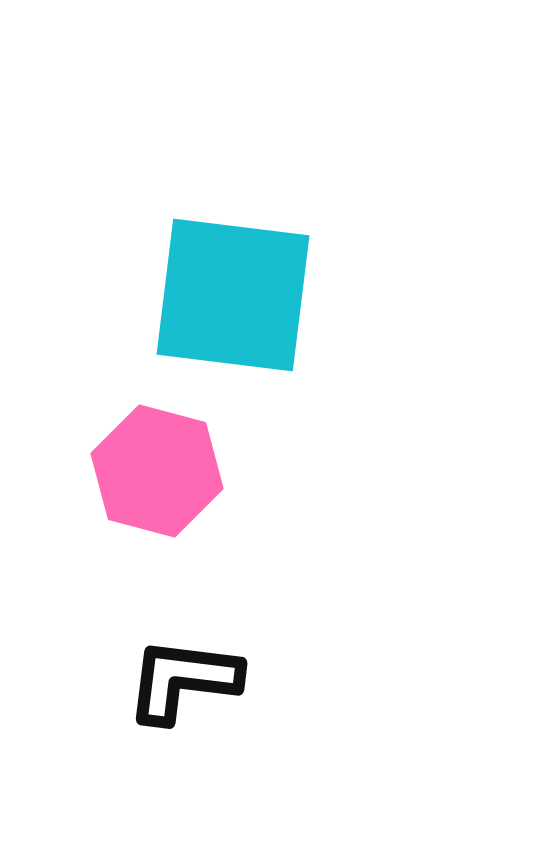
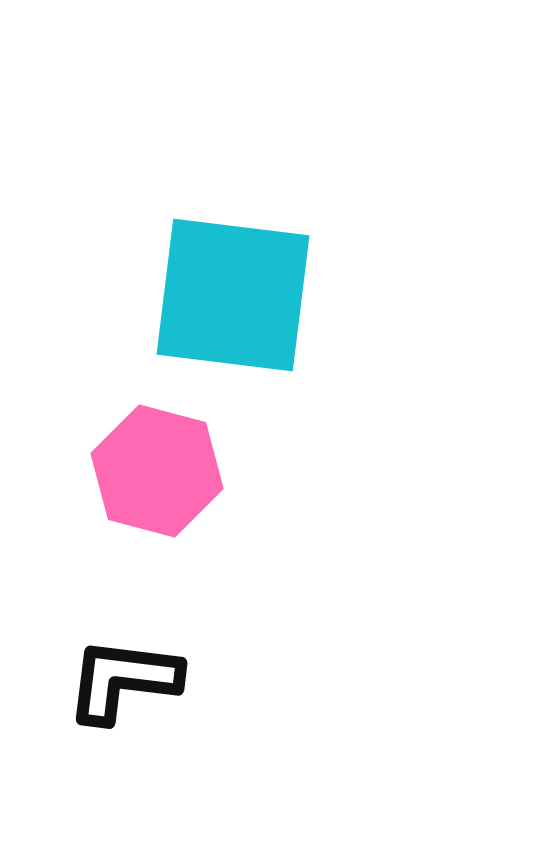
black L-shape: moved 60 px left
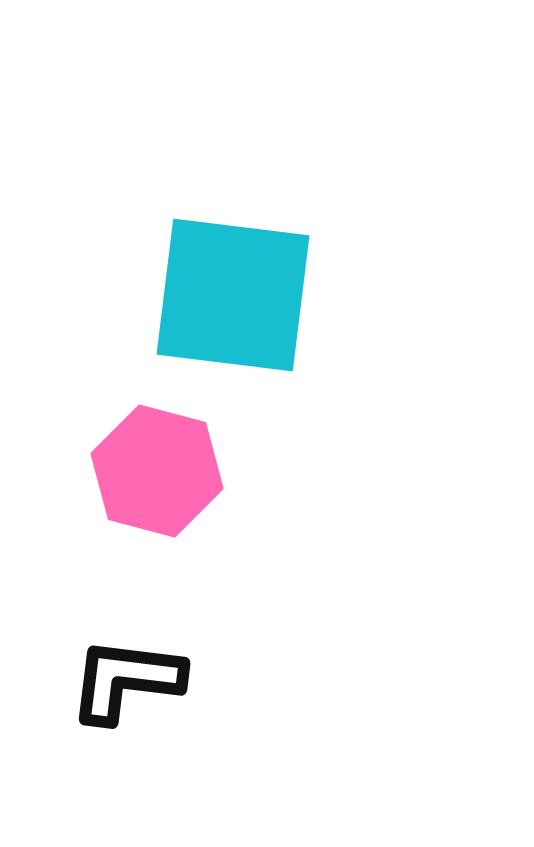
black L-shape: moved 3 px right
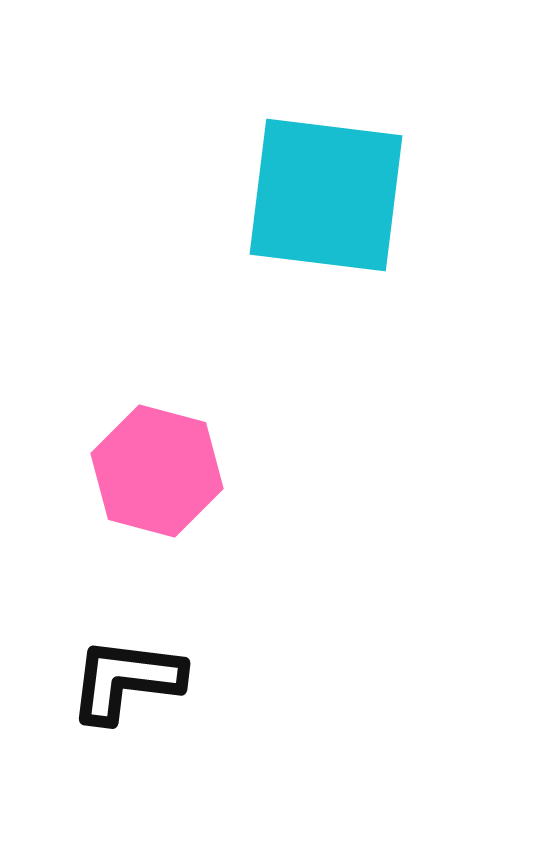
cyan square: moved 93 px right, 100 px up
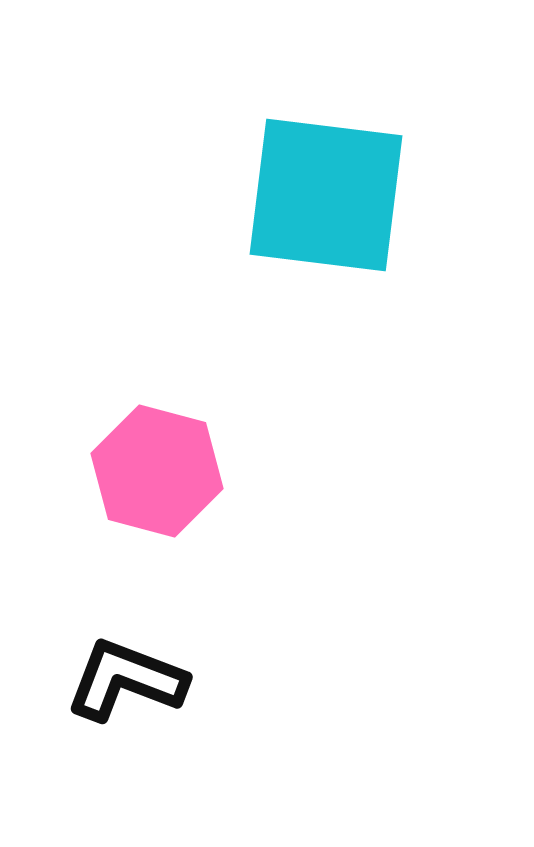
black L-shape: rotated 14 degrees clockwise
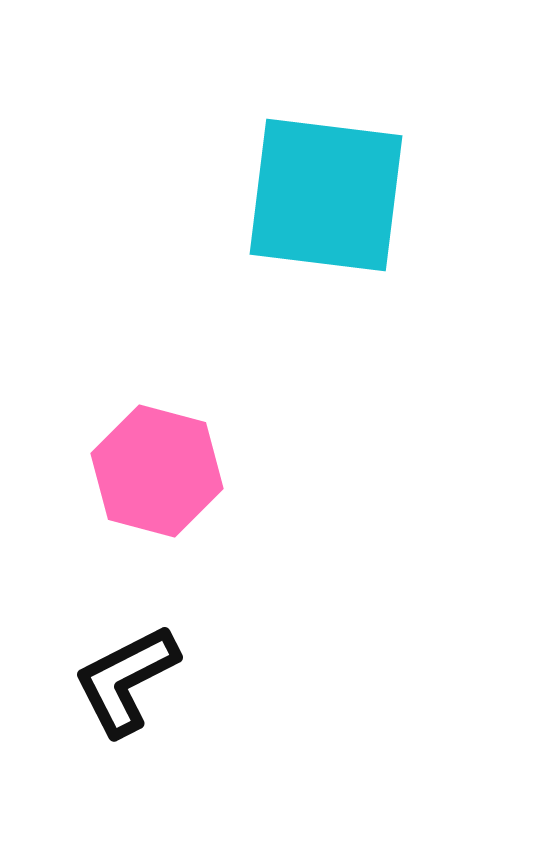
black L-shape: rotated 48 degrees counterclockwise
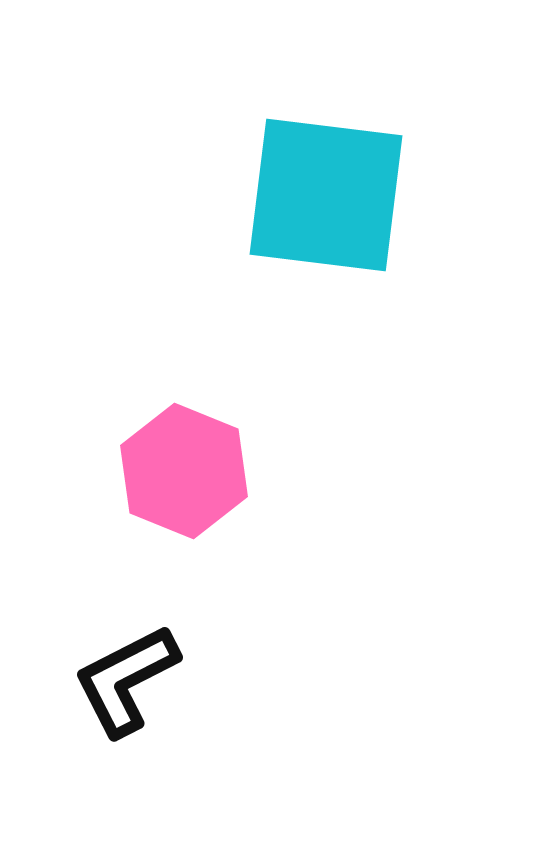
pink hexagon: moved 27 px right; rotated 7 degrees clockwise
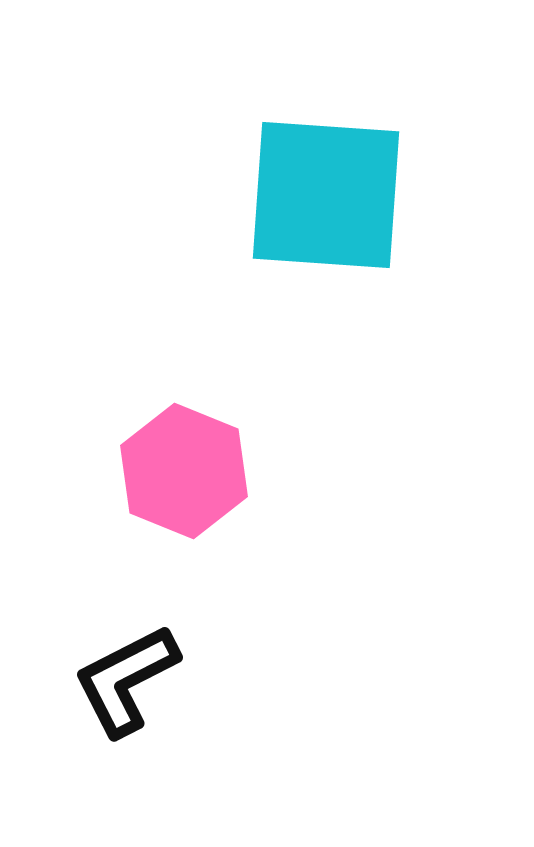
cyan square: rotated 3 degrees counterclockwise
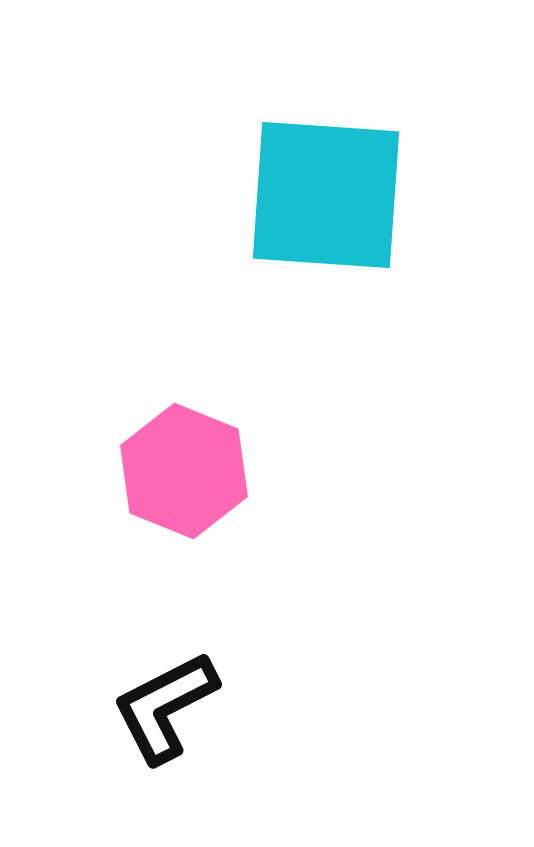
black L-shape: moved 39 px right, 27 px down
